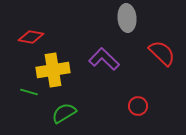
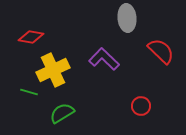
red semicircle: moved 1 px left, 2 px up
yellow cross: rotated 16 degrees counterclockwise
red circle: moved 3 px right
green semicircle: moved 2 px left
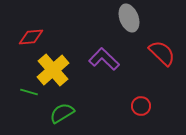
gray ellipse: moved 2 px right; rotated 16 degrees counterclockwise
red diamond: rotated 15 degrees counterclockwise
red semicircle: moved 1 px right, 2 px down
yellow cross: rotated 16 degrees counterclockwise
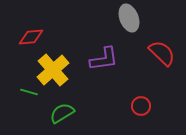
purple L-shape: rotated 128 degrees clockwise
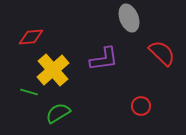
green semicircle: moved 4 px left
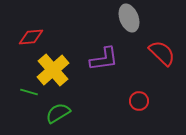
red circle: moved 2 px left, 5 px up
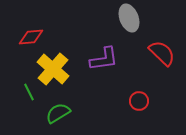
yellow cross: moved 1 px up; rotated 8 degrees counterclockwise
green line: rotated 48 degrees clockwise
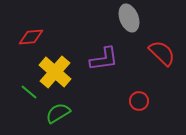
yellow cross: moved 2 px right, 3 px down
green line: rotated 24 degrees counterclockwise
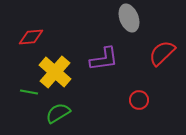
red semicircle: rotated 88 degrees counterclockwise
green line: rotated 30 degrees counterclockwise
red circle: moved 1 px up
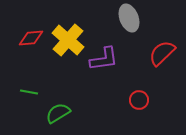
red diamond: moved 1 px down
yellow cross: moved 13 px right, 32 px up
